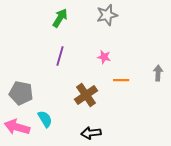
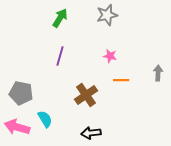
pink star: moved 6 px right, 1 px up
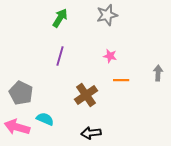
gray pentagon: rotated 15 degrees clockwise
cyan semicircle: rotated 36 degrees counterclockwise
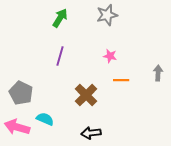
brown cross: rotated 10 degrees counterclockwise
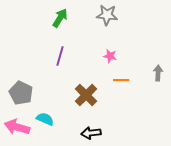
gray star: rotated 20 degrees clockwise
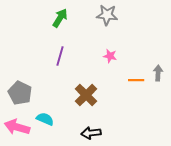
orange line: moved 15 px right
gray pentagon: moved 1 px left
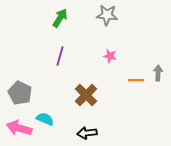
pink arrow: moved 2 px right, 1 px down
black arrow: moved 4 px left
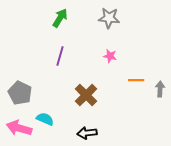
gray star: moved 2 px right, 3 px down
gray arrow: moved 2 px right, 16 px down
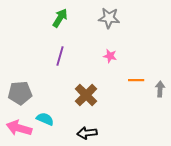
gray pentagon: rotated 30 degrees counterclockwise
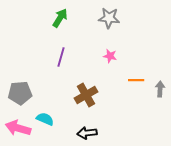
purple line: moved 1 px right, 1 px down
brown cross: rotated 15 degrees clockwise
pink arrow: moved 1 px left
